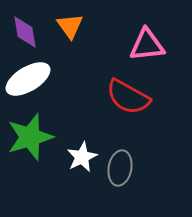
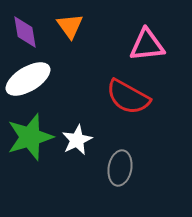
white star: moved 5 px left, 17 px up
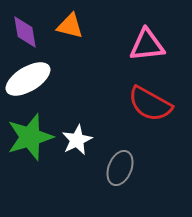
orange triangle: rotated 40 degrees counterclockwise
red semicircle: moved 22 px right, 7 px down
gray ellipse: rotated 12 degrees clockwise
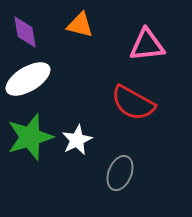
orange triangle: moved 10 px right, 1 px up
red semicircle: moved 17 px left, 1 px up
gray ellipse: moved 5 px down
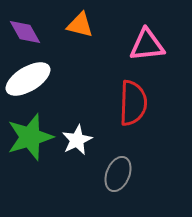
purple diamond: rotated 20 degrees counterclockwise
red semicircle: rotated 117 degrees counterclockwise
gray ellipse: moved 2 px left, 1 px down
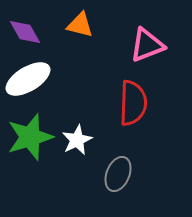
pink triangle: rotated 15 degrees counterclockwise
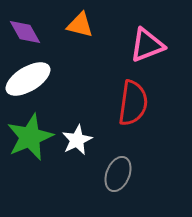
red semicircle: rotated 6 degrees clockwise
green star: rotated 6 degrees counterclockwise
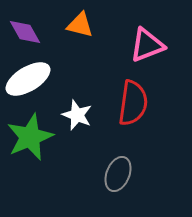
white star: moved 25 px up; rotated 24 degrees counterclockwise
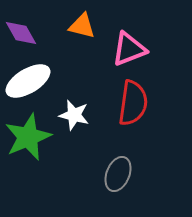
orange triangle: moved 2 px right, 1 px down
purple diamond: moved 4 px left, 1 px down
pink triangle: moved 18 px left, 4 px down
white ellipse: moved 2 px down
white star: moved 3 px left; rotated 8 degrees counterclockwise
green star: moved 2 px left
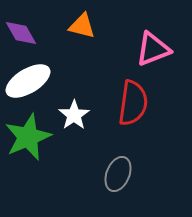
pink triangle: moved 24 px right
white star: rotated 24 degrees clockwise
